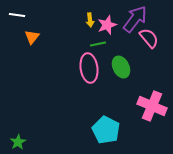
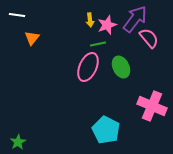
orange triangle: moved 1 px down
pink ellipse: moved 1 px left, 1 px up; rotated 32 degrees clockwise
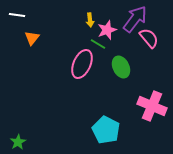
pink star: moved 5 px down
green line: rotated 42 degrees clockwise
pink ellipse: moved 6 px left, 3 px up
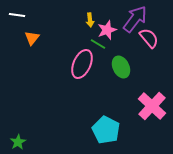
pink cross: rotated 20 degrees clockwise
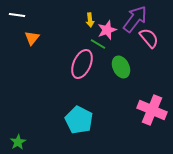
pink cross: moved 4 px down; rotated 20 degrees counterclockwise
cyan pentagon: moved 27 px left, 10 px up
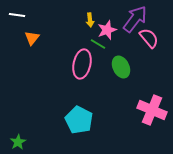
pink ellipse: rotated 12 degrees counterclockwise
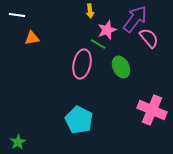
yellow arrow: moved 9 px up
orange triangle: rotated 42 degrees clockwise
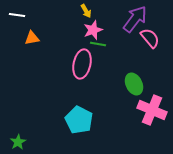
yellow arrow: moved 4 px left; rotated 24 degrees counterclockwise
pink star: moved 14 px left
pink semicircle: moved 1 px right
green line: rotated 21 degrees counterclockwise
green ellipse: moved 13 px right, 17 px down
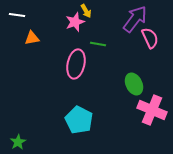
pink star: moved 18 px left, 8 px up
pink semicircle: rotated 15 degrees clockwise
pink ellipse: moved 6 px left
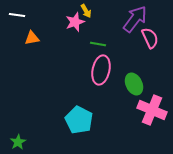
pink ellipse: moved 25 px right, 6 px down
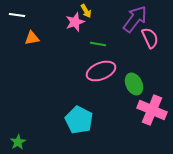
pink ellipse: moved 1 px down; rotated 56 degrees clockwise
